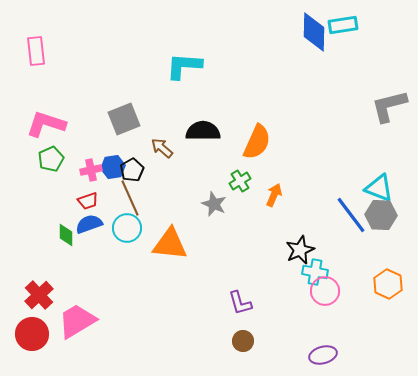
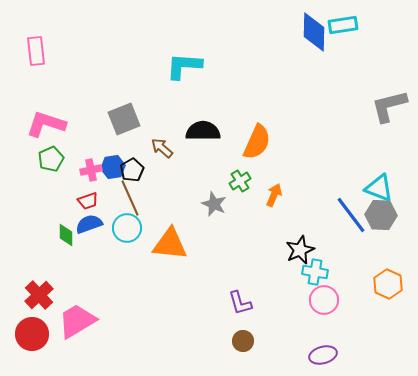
pink circle: moved 1 px left, 9 px down
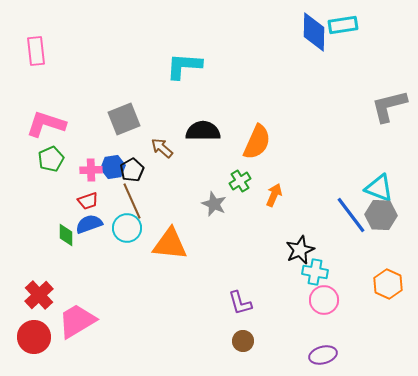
pink cross: rotated 10 degrees clockwise
brown line: moved 2 px right, 3 px down
red circle: moved 2 px right, 3 px down
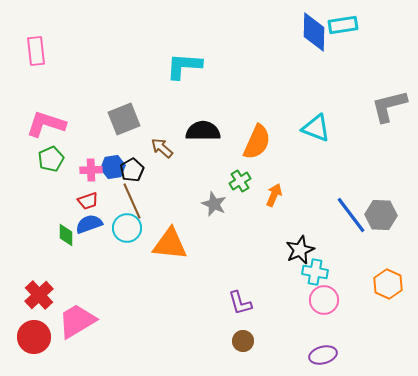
cyan triangle: moved 63 px left, 60 px up
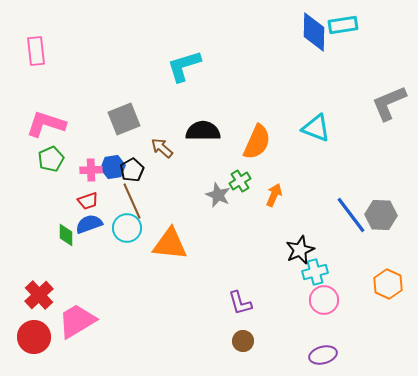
cyan L-shape: rotated 21 degrees counterclockwise
gray L-shape: moved 3 px up; rotated 9 degrees counterclockwise
gray star: moved 4 px right, 9 px up
cyan cross: rotated 25 degrees counterclockwise
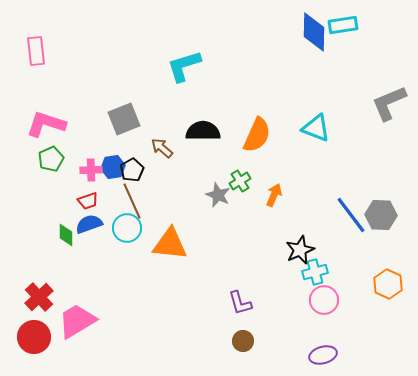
orange semicircle: moved 7 px up
red cross: moved 2 px down
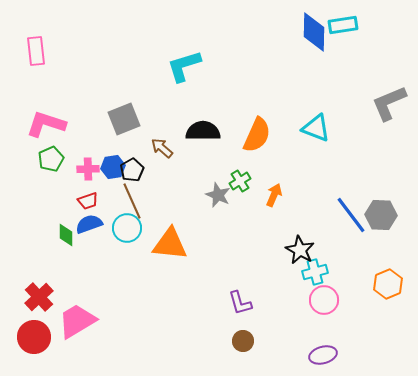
pink cross: moved 3 px left, 1 px up
black star: rotated 20 degrees counterclockwise
orange hexagon: rotated 12 degrees clockwise
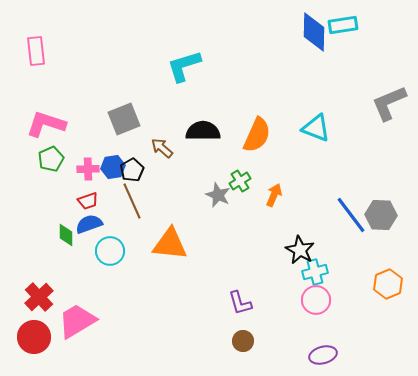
cyan circle: moved 17 px left, 23 px down
pink circle: moved 8 px left
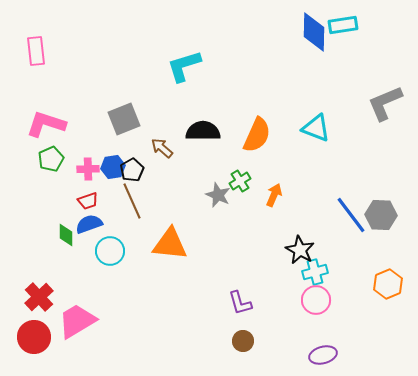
gray L-shape: moved 4 px left
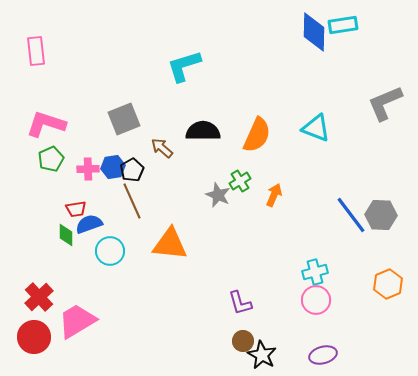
red trapezoid: moved 12 px left, 8 px down; rotated 10 degrees clockwise
black star: moved 38 px left, 105 px down
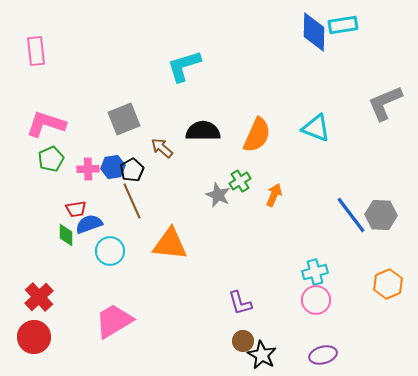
pink trapezoid: moved 37 px right
